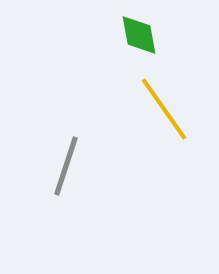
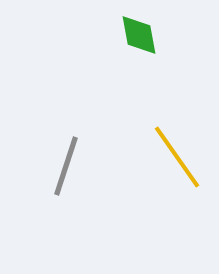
yellow line: moved 13 px right, 48 px down
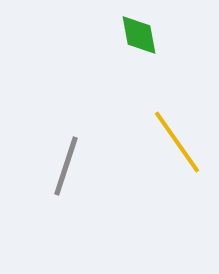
yellow line: moved 15 px up
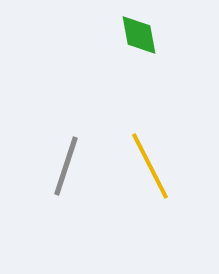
yellow line: moved 27 px left, 24 px down; rotated 8 degrees clockwise
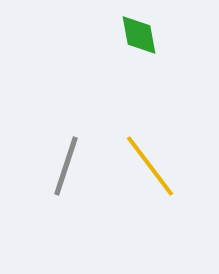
yellow line: rotated 10 degrees counterclockwise
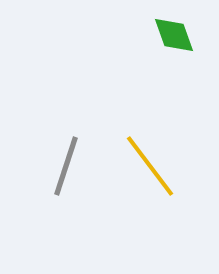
green diamond: moved 35 px right; rotated 9 degrees counterclockwise
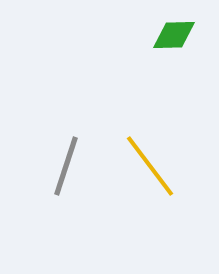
green diamond: rotated 72 degrees counterclockwise
